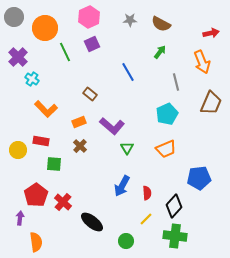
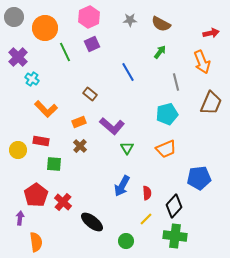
cyan pentagon: rotated 10 degrees clockwise
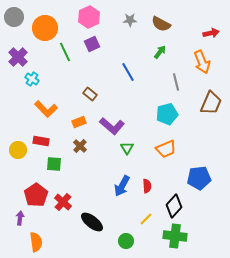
red semicircle: moved 7 px up
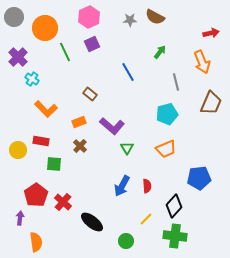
brown semicircle: moved 6 px left, 7 px up
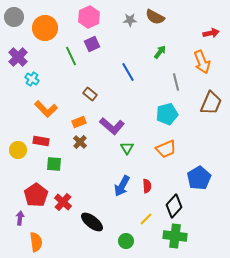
green line: moved 6 px right, 4 px down
brown cross: moved 4 px up
blue pentagon: rotated 25 degrees counterclockwise
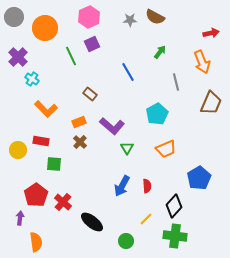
cyan pentagon: moved 10 px left; rotated 15 degrees counterclockwise
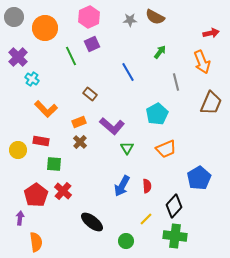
red cross: moved 11 px up
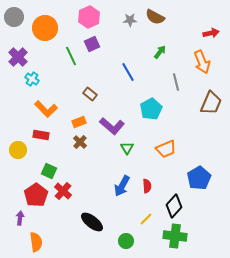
cyan pentagon: moved 6 px left, 5 px up
red rectangle: moved 6 px up
green square: moved 5 px left, 7 px down; rotated 21 degrees clockwise
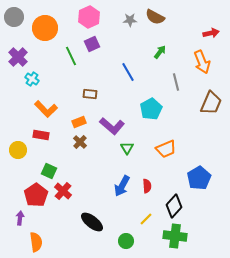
brown rectangle: rotated 32 degrees counterclockwise
